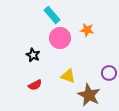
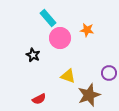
cyan rectangle: moved 4 px left, 3 px down
red semicircle: moved 4 px right, 14 px down
brown star: rotated 25 degrees clockwise
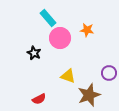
black star: moved 1 px right, 2 px up
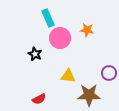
cyan rectangle: rotated 18 degrees clockwise
black star: moved 1 px right, 1 px down
yellow triangle: rotated 14 degrees counterclockwise
brown star: rotated 20 degrees clockwise
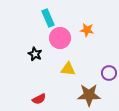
yellow triangle: moved 7 px up
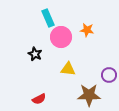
pink circle: moved 1 px right, 1 px up
purple circle: moved 2 px down
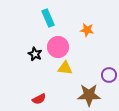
pink circle: moved 3 px left, 10 px down
yellow triangle: moved 3 px left, 1 px up
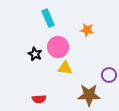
red semicircle: rotated 24 degrees clockwise
